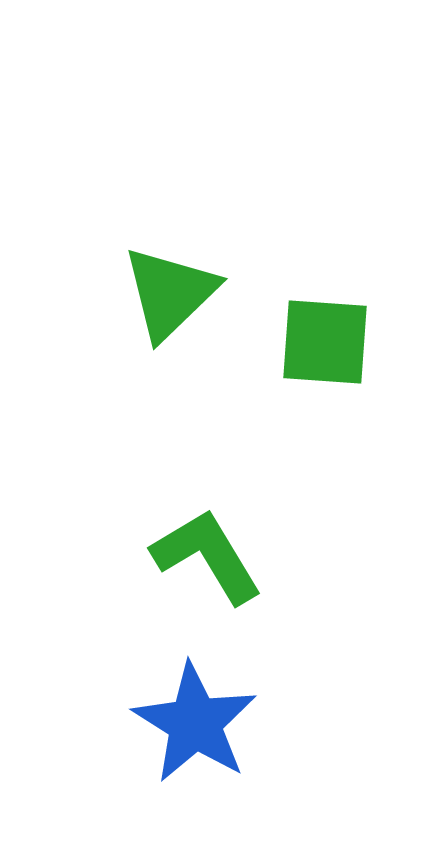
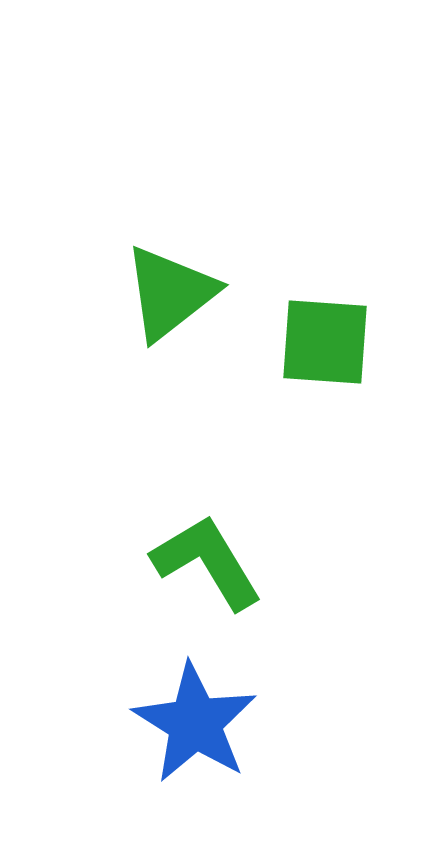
green triangle: rotated 6 degrees clockwise
green L-shape: moved 6 px down
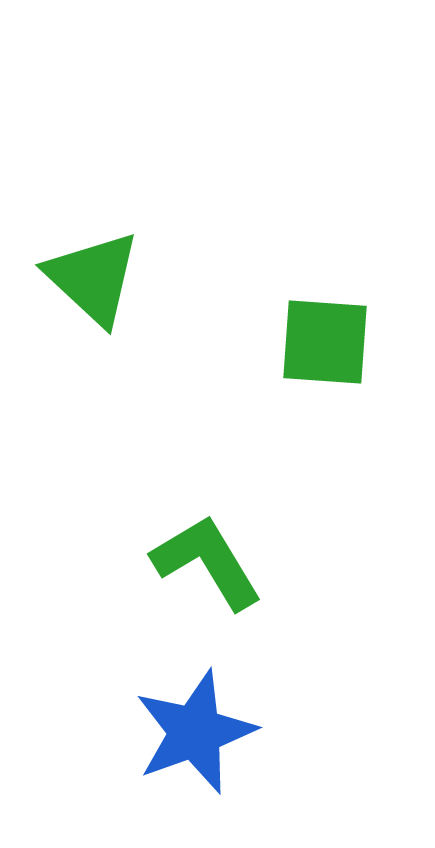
green triangle: moved 77 px left, 15 px up; rotated 39 degrees counterclockwise
blue star: moved 9 px down; rotated 20 degrees clockwise
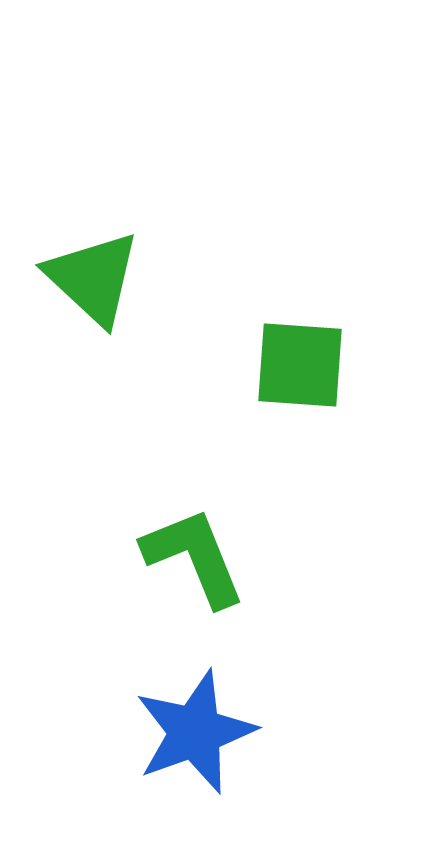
green square: moved 25 px left, 23 px down
green L-shape: moved 13 px left, 5 px up; rotated 9 degrees clockwise
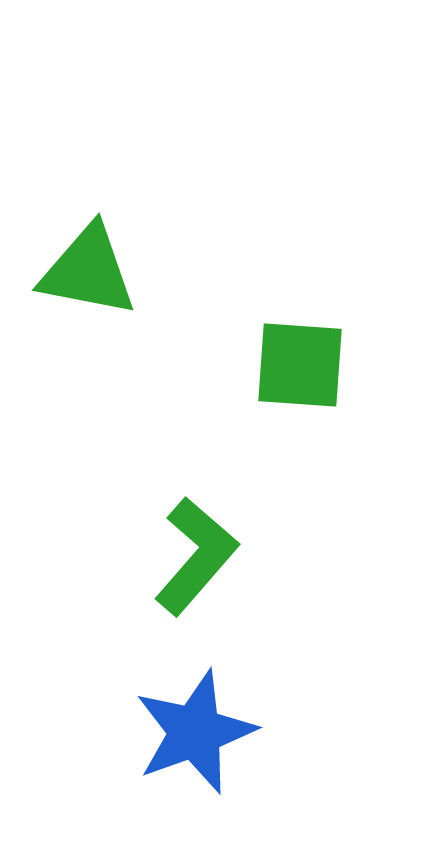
green triangle: moved 5 px left, 7 px up; rotated 32 degrees counterclockwise
green L-shape: moved 2 px right, 1 px up; rotated 63 degrees clockwise
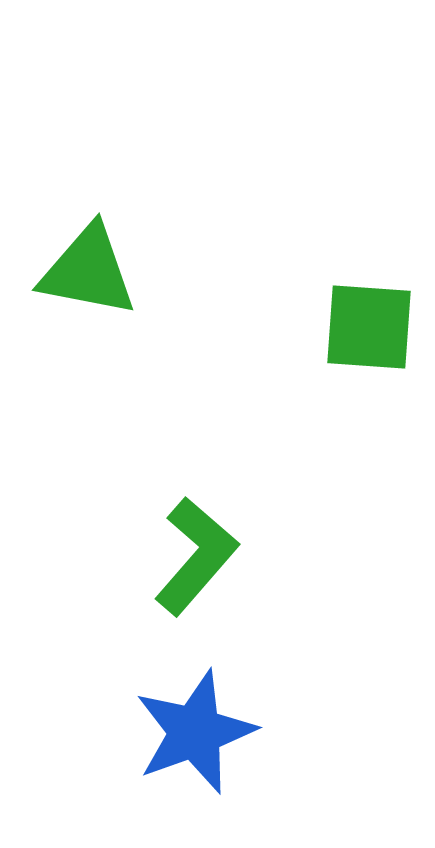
green square: moved 69 px right, 38 px up
